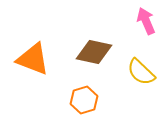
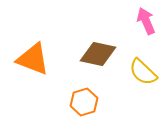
brown diamond: moved 4 px right, 2 px down
yellow semicircle: moved 2 px right
orange hexagon: moved 2 px down
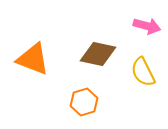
pink arrow: moved 1 px right, 5 px down; rotated 128 degrees clockwise
yellow semicircle: rotated 20 degrees clockwise
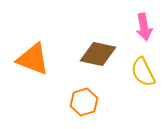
pink arrow: moved 3 px left, 1 px down; rotated 64 degrees clockwise
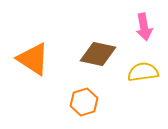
orange triangle: rotated 12 degrees clockwise
yellow semicircle: rotated 108 degrees clockwise
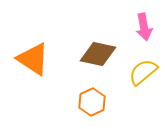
yellow semicircle: rotated 32 degrees counterclockwise
orange hexagon: moved 8 px right; rotated 8 degrees counterclockwise
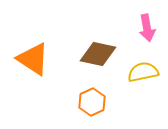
pink arrow: moved 3 px right, 1 px down
yellow semicircle: rotated 28 degrees clockwise
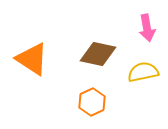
orange triangle: moved 1 px left
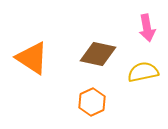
orange triangle: moved 1 px up
